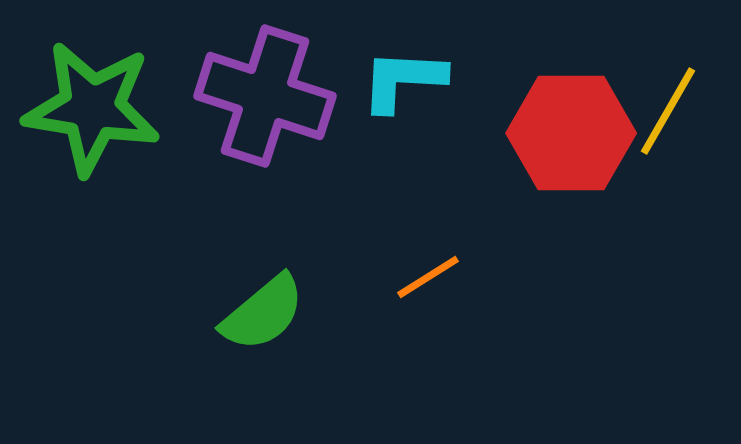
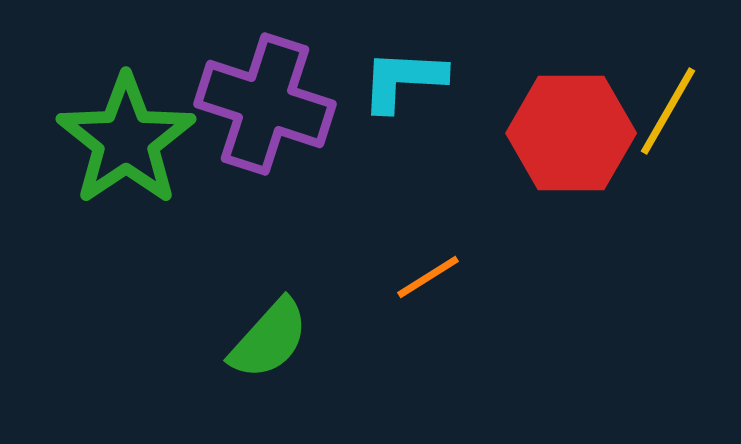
purple cross: moved 8 px down
green star: moved 34 px right, 32 px down; rotated 29 degrees clockwise
green semicircle: moved 6 px right, 26 px down; rotated 8 degrees counterclockwise
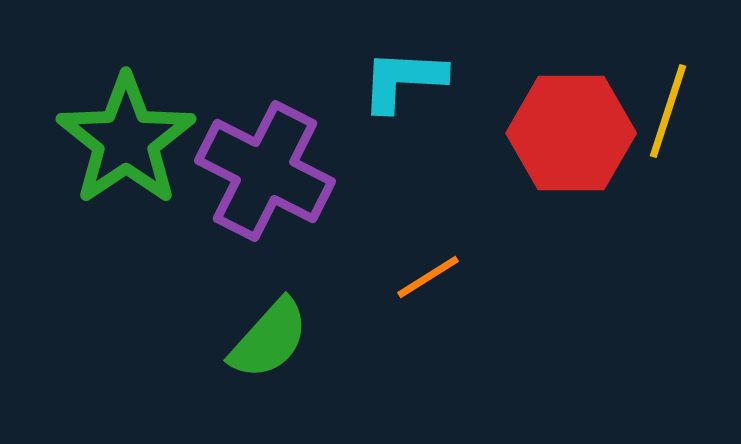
purple cross: moved 67 px down; rotated 9 degrees clockwise
yellow line: rotated 12 degrees counterclockwise
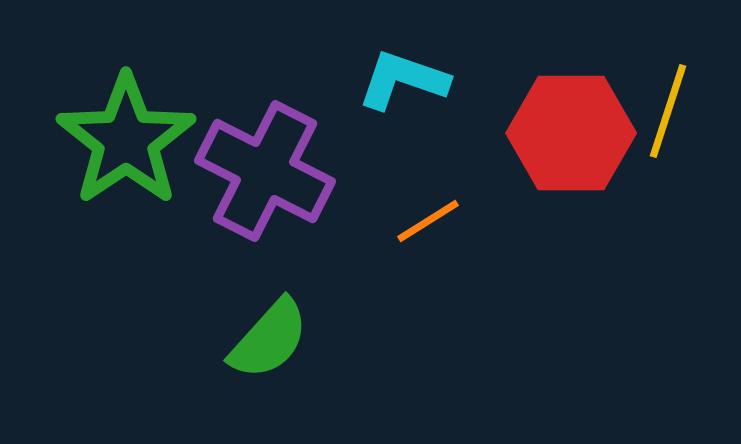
cyan L-shape: rotated 16 degrees clockwise
orange line: moved 56 px up
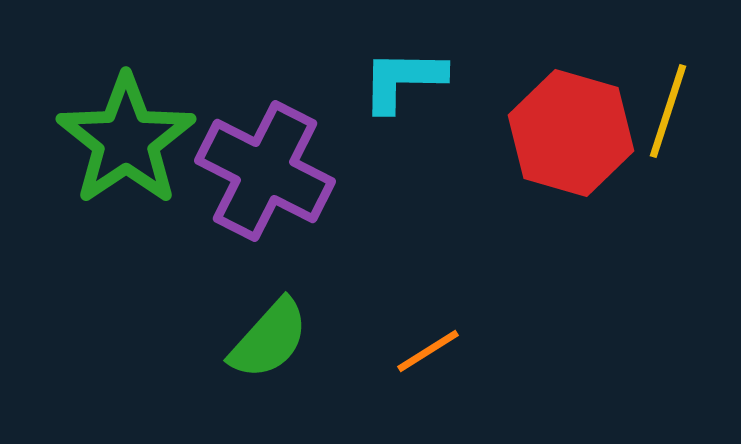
cyan L-shape: rotated 18 degrees counterclockwise
red hexagon: rotated 16 degrees clockwise
orange line: moved 130 px down
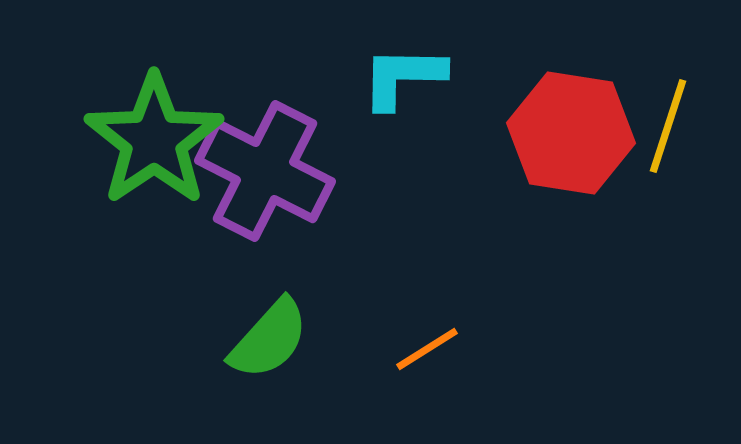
cyan L-shape: moved 3 px up
yellow line: moved 15 px down
red hexagon: rotated 7 degrees counterclockwise
green star: moved 28 px right
orange line: moved 1 px left, 2 px up
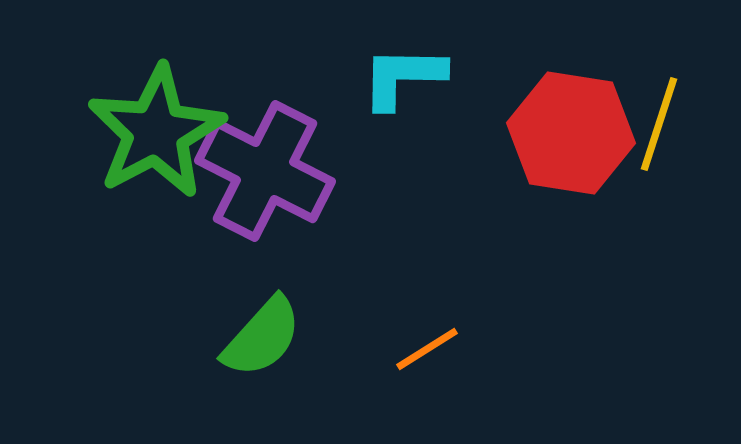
yellow line: moved 9 px left, 2 px up
green star: moved 2 px right, 8 px up; rotated 6 degrees clockwise
green semicircle: moved 7 px left, 2 px up
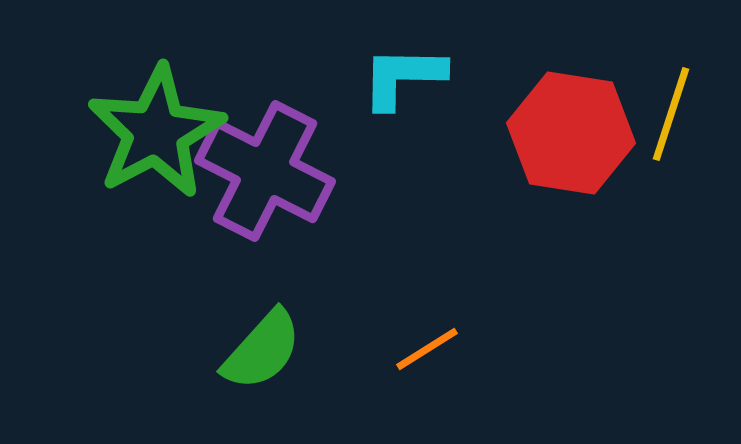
yellow line: moved 12 px right, 10 px up
green semicircle: moved 13 px down
